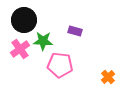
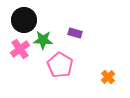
purple rectangle: moved 2 px down
green star: moved 1 px up
pink pentagon: rotated 25 degrees clockwise
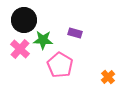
pink cross: rotated 12 degrees counterclockwise
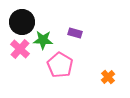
black circle: moved 2 px left, 2 px down
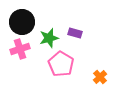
green star: moved 6 px right, 2 px up; rotated 18 degrees counterclockwise
pink cross: rotated 30 degrees clockwise
pink pentagon: moved 1 px right, 1 px up
orange cross: moved 8 px left
